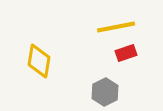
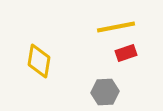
gray hexagon: rotated 24 degrees clockwise
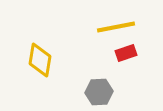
yellow diamond: moved 1 px right, 1 px up
gray hexagon: moved 6 px left
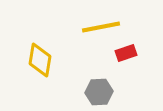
yellow line: moved 15 px left
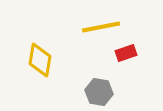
gray hexagon: rotated 12 degrees clockwise
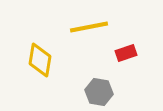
yellow line: moved 12 px left
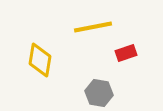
yellow line: moved 4 px right
gray hexagon: moved 1 px down
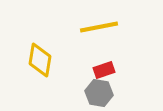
yellow line: moved 6 px right
red rectangle: moved 22 px left, 17 px down
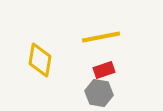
yellow line: moved 2 px right, 10 px down
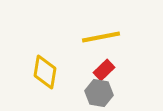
yellow diamond: moved 5 px right, 12 px down
red rectangle: rotated 25 degrees counterclockwise
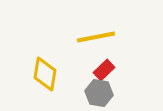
yellow line: moved 5 px left
yellow diamond: moved 2 px down
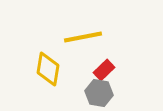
yellow line: moved 13 px left
yellow diamond: moved 3 px right, 5 px up
